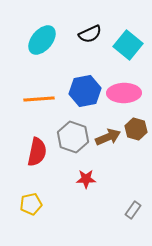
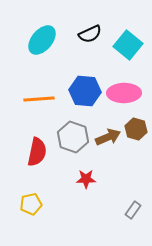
blue hexagon: rotated 16 degrees clockwise
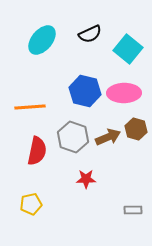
cyan square: moved 4 px down
blue hexagon: rotated 8 degrees clockwise
orange line: moved 9 px left, 8 px down
red semicircle: moved 1 px up
gray rectangle: rotated 54 degrees clockwise
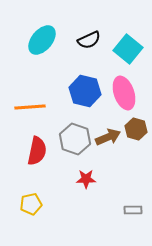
black semicircle: moved 1 px left, 6 px down
pink ellipse: rotated 72 degrees clockwise
gray hexagon: moved 2 px right, 2 px down
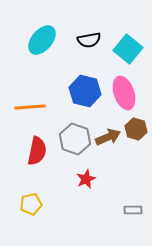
black semicircle: rotated 15 degrees clockwise
red star: rotated 24 degrees counterclockwise
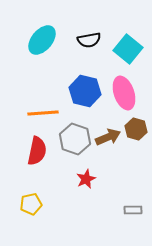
orange line: moved 13 px right, 6 px down
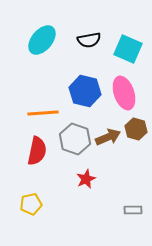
cyan square: rotated 16 degrees counterclockwise
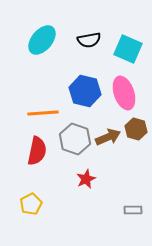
yellow pentagon: rotated 15 degrees counterclockwise
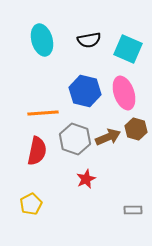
cyan ellipse: rotated 56 degrees counterclockwise
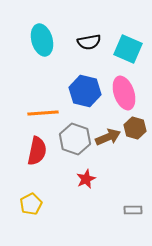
black semicircle: moved 2 px down
brown hexagon: moved 1 px left, 1 px up
